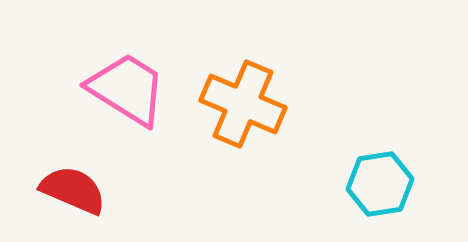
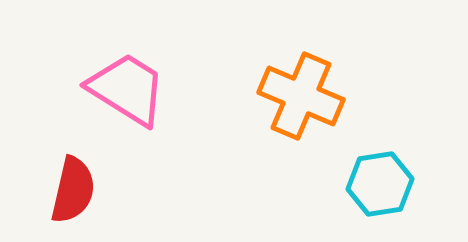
orange cross: moved 58 px right, 8 px up
red semicircle: rotated 80 degrees clockwise
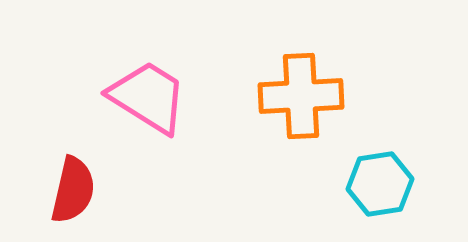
pink trapezoid: moved 21 px right, 8 px down
orange cross: rotated 26 degrees counterclockwise
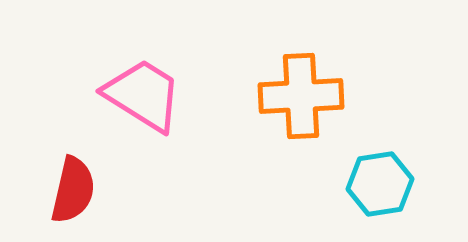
pink trapezoid: moved 5 px left, 2 px up
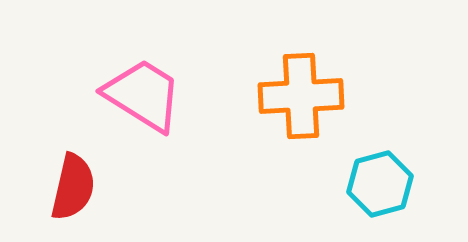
cyan hexagon: rotated 6 degrees counterclockwise
red semicircle: moved 3 px up
